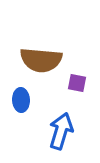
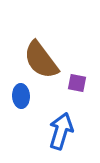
brown semicircle: rotated 48 degrees clockwise
blue ellipse: moved 4 px up
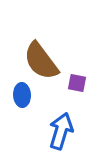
brown semicircle: moved 1 px down
blue ellipse: moved 1 px right, 1 px up
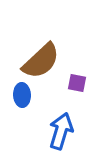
brown semicircle: rotated 96 degrees counterclockwise
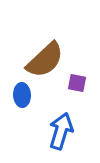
brown semicircle: moved 4 px right, 1 px up
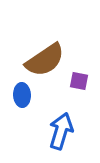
brown semicircle: rotated 9 degrees clockwise
purple square: moved 2 px right, 2 px up
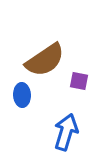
blue arrow: moved 5 px right, 1 px down
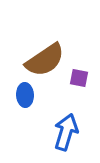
purple square: moved 3 px up
blue ellipse: moved 3 px right
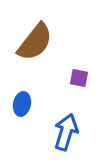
brown semicircle: moved 10 px left, 18 px up; rotated 18 degrees counterclockwise
blue ellipse: moved 3 px left, 9 px down; rotated 15 degrees clockwise
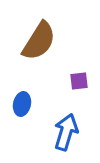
brown semicircle: moved 4 px right, 1 px up; rotated 6 degrees counterclockwise
purple square: moved 3 px down; rotated 18 degrees counterclockwise
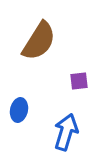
blue ellipse: moved 3 px left, 6 px down
